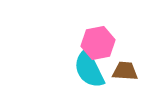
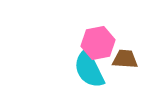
brown trapezoid: moved 12 px up
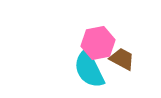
brown trapezoid: moved 3 px left; rotated 24 degrees clockwise
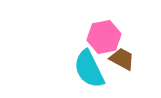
pink hexagon: moved 6 px right, 6 px up
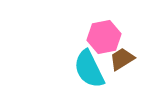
brown trapezoid: rotated 60 degrees counterclockwise
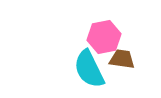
brown trapezoid: rotated 40 degrees clockwise
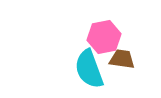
cyan semicircle: rotated 6 degrees clockwise
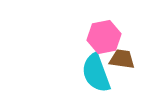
cyan semicircle: moved 7 px right, 4 px down
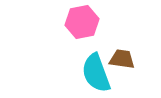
pink hexagon: moved 22 px left, 15 px up
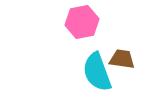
cyan semicircle: moved 1 px right, 1 px up
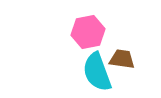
pink hexagon: moved 6 px right, 10 px down
